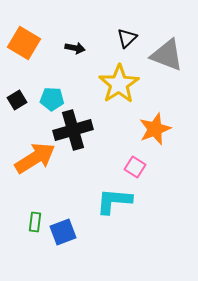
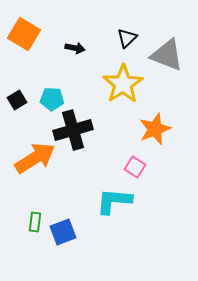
orange square: moved 9 px up
yellow star: moved 4 px right
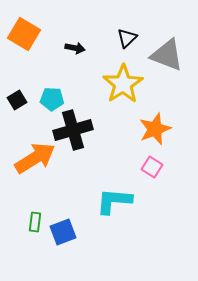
pink square: moved 17 px right
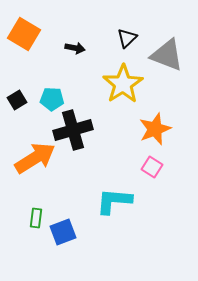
green rectangle: moved 1 px right, 4 px up
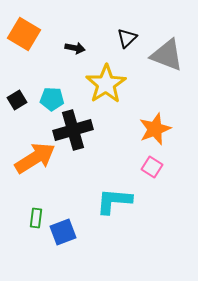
yellow star: moved 17 px left
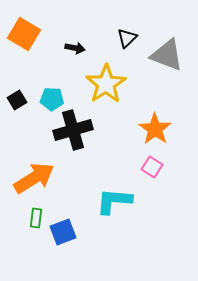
orange star: rotated 16 degrees counterclockwise
orange arrow: moved 1 px left, 20 px down
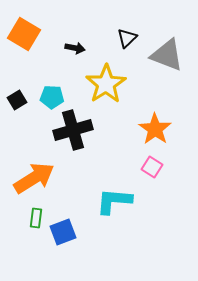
cyan pentagon: moved 2 px up
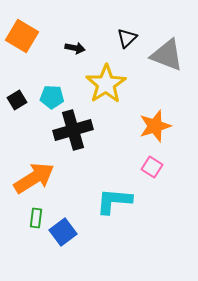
orange square: moved 2 px left, 2 px down
orange star: moved 3 px up; rotated 20 degrees clockwise
blue square: rotated 16 degrees counterclockwise
